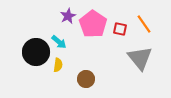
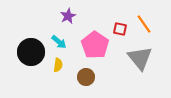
pink pentagon: moved 2 px right, 21 px down
black circle: moved 5 px left
brown circle: moved 2 px up
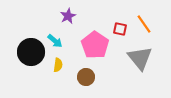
cyan arrow: moved 4 px left, 1 px up
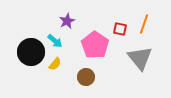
purple star: moved 1 px left, 5 px down
orange line: rotated 54 degrees clockwise
yellow semicircle: moved 3 px left, 1 px up; rotated 32 degrees clockwise
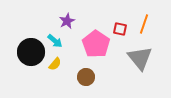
pink pentagon: moved 1 px right, 1 px up
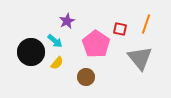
orange line: moved 2 px right
yellow semicircle: moved 2 px right, 1 px up
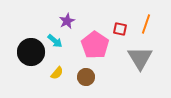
pink pentagon: moved 1 px left, 1 px down
gray triangle: rotated 8 degrees clockwise
yellow semicircle: moved 10 px down
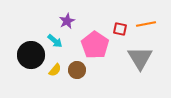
orange line: rotated 60 degrees clockwise
black circle: moved 3 px down
yellow semicircle: moved 2 px left, 3 px up
brown circle: moved 9 px left, 7 px up
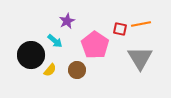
orange line: moved 5 px left
yellow semicircle: moved 5 px left
